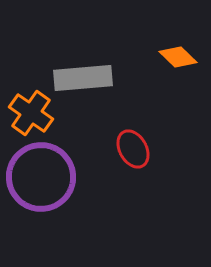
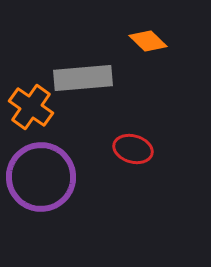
orange diamond: moved 30 px left, 16 px up
orange cross: moved 6 px up
red ellipse: rotated 45 degrees counterclockwise
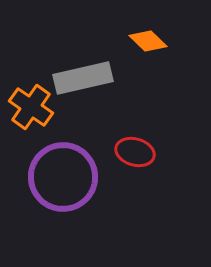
gray rectangle: rotated 8 degrees counterclockwise
red ellipse: moved 2 px right, 3 px down
purple circle: moved 22 px right
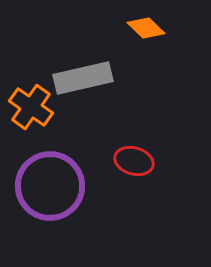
orange diamond: moved 2 px left, 13 px up
red ellipse: moved 1 px left, 9 px down
purple circle: moved 13 px left, 9 px down
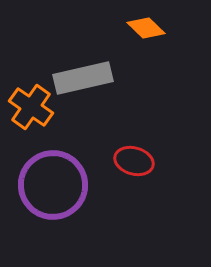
purple circle: moved 3 px right, 1 px up
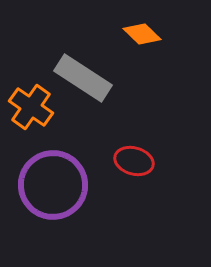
orange diamond: moved 4 px left, 6 px down
gray rectangle: rotated 46 degrees clockwise
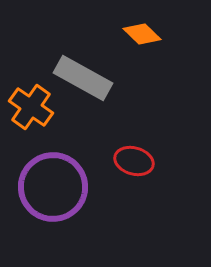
gray rectangle: rotated 4 degrees counterclockwise
purple circle: moved 2 px down
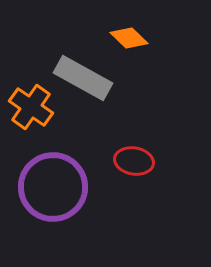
orange diamond: moved 13 px left, 4 px down
red ellipse: rotated 6 degrees counterclockwise
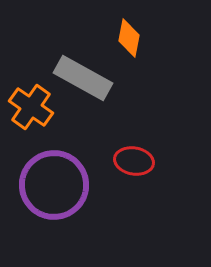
orange diamond: rotated 57 degrees clockwise
purple circle: moved 1 px right, 2 px up
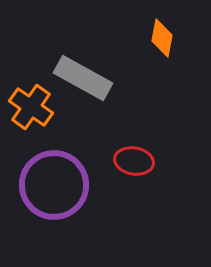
orange diamond: moved 33 px right
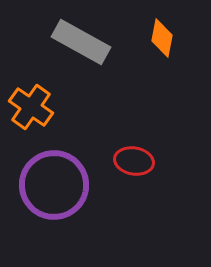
gray rectangle: moved 2 px left, 36 px up
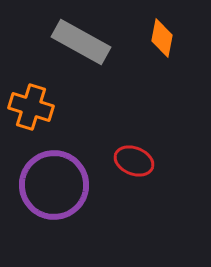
orange cross: rotated 18 degrees counterclockwise
red ellipse: rotated 12 degrees clockwise
